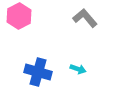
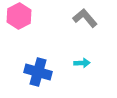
cyan arrow: moved 4 px right, 6 px up; rotated 21 degrees counterclockwise
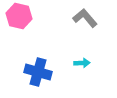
pink hexagon: rotated 20 degrees counterclockwise
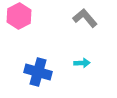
pink hexagon: rotated 20 degrees clockwise
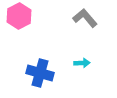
blue cross: moved 2 px right, 1 px down
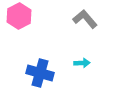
gray L-shape: moved 1 px down
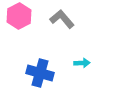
gray L-shape: moved 23 px left
